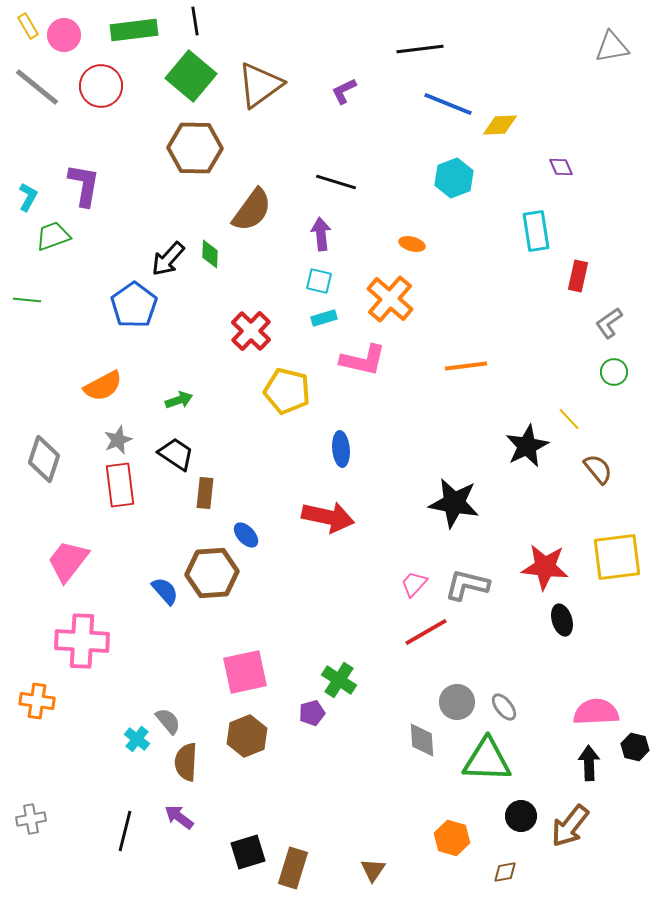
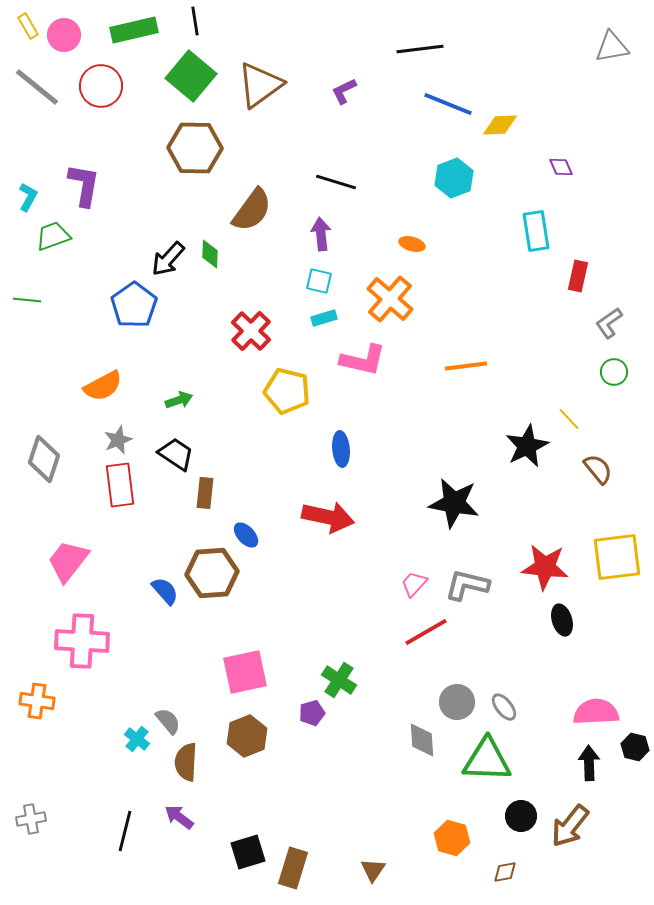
green rectangle at (134, 30): rotated 6 degrees counterclockwise
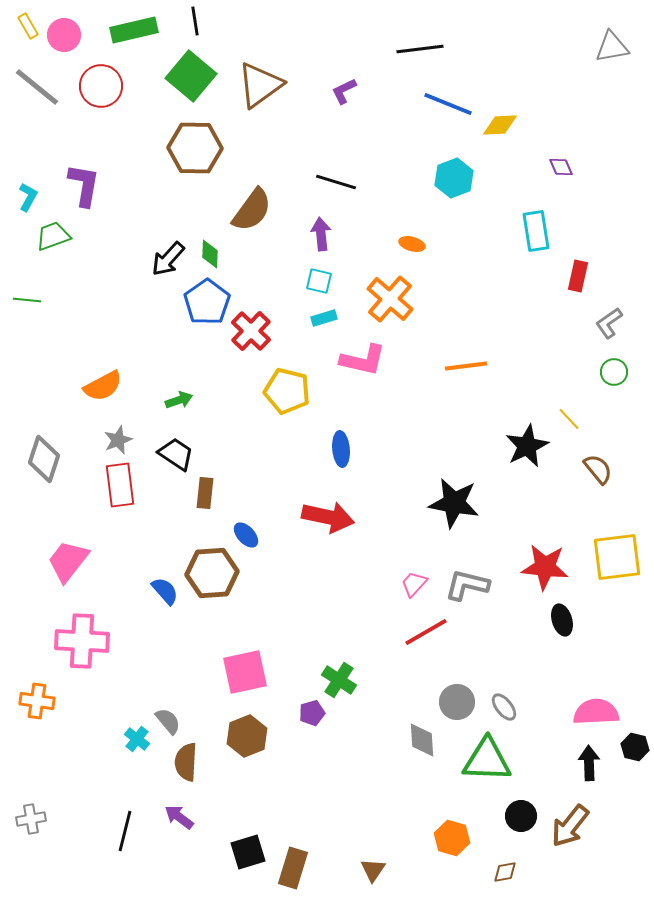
blue pentagon at (134, 305): moved 73 px right, 3 px up
